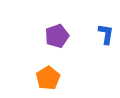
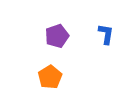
orange pentagon: moved 2 px right, 1 px up
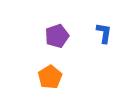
blue L-shape: moved 2 px left, 1 px up
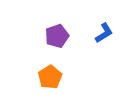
blue L-shape: rotated 50 degrees clockwise
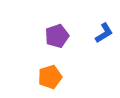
orange pentagon: rotated 15 degrees clockwise
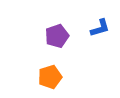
blue L-shape: moved 4 px left, 5 px up; rotated 15 degrees clockwise
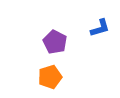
purple pentagon: moved 2 px left, 6 px down; rotated 25 degrees counterclockwise
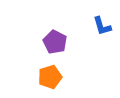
blue L-shape: moved 2 px right, 2 px up; rotated 90 degrees clockwise
